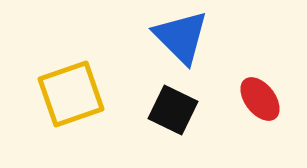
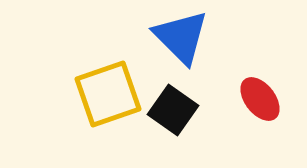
yellow square: moved 37 px right
black square: rotated 9 degrees clockwise
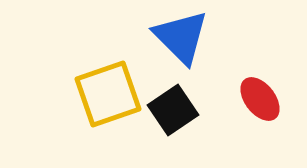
black square: rotated 21 degrees clockwise
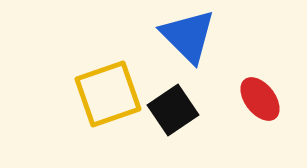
blue triangle: moved 7 px right, 1 px up
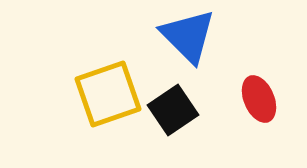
red ellipse: moved 1 px left; rotated 15 degrees clockwise
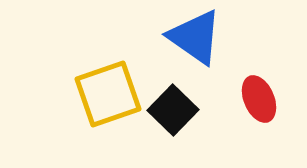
blue triangle: moved 7 px right, 1 px down; rotated 10 degrees counterclockwise
black square: rotated 12 degrees counterclockwise
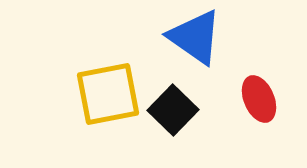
yellow square: rotated 8 degrees clockwise
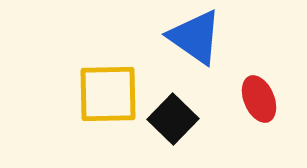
yellow square: rotated 10 degrees clockwise
black square: moved 9 px down
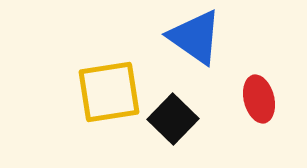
yellow square: moved 1 px right, 2 px up; rotated 8 degrees counterclockwise
red ellipse: rotated 9 degrees clockwise
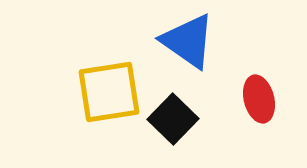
blue triangle: moved 7 px left, 4 px down
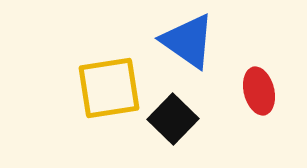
yellow square: moved 4 px up
red ellipse: moved 8 px up
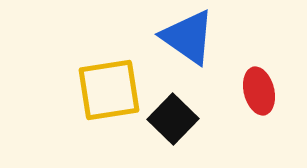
blue triangle: moved 4 px up
yellow square: moved 2 px down
